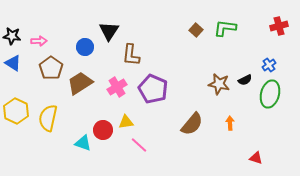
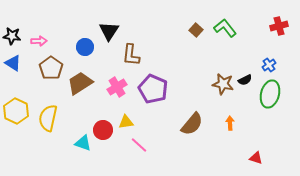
green L-shape: rotated 45 degrees clockwise
brown star: moved 4 px right
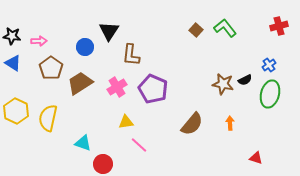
red circle: moved 34 px down
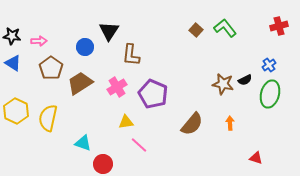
purple pentagon: moved 5 px down
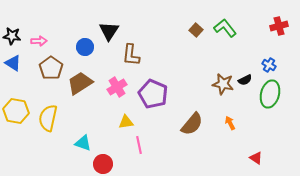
blue cross: rotated 24 degrees counterclockwise
yellow hexagon: rotated 15 degrees counterclockwise
orange arrow: rotated 24 degrees counterclockwise
pink line: rotated 36 degrees clockwise
red triangle: rotated 16 degrees clockwise
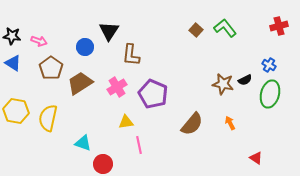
pink arrow: rotated 21 degrees clockwise
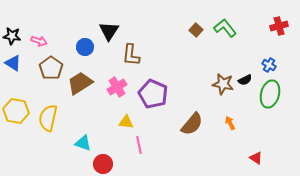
yellow triangle: rotated 14 degrees clockwise
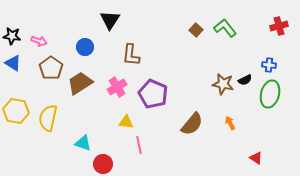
black triangle: moved 1 px right, 11 px up
blue cross: rotated 24 degrees counterclockwise
